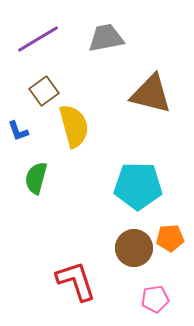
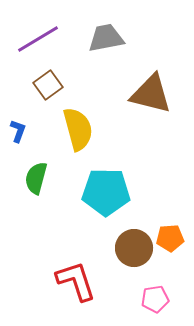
brown square: moved 4 px right, 6 px up
yellow semicircle: moved 4 px right, 3 px down
blue L-shape: rotated 140 degrees counterclockwise
cyan pentagon: moved 32 px left, 6 px down
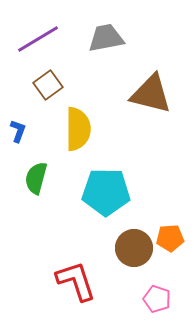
yellow semicircle: rotated 15 degrees clockwise
pink pentagon: moved 2 px right; rotated 28 degrees clockwise
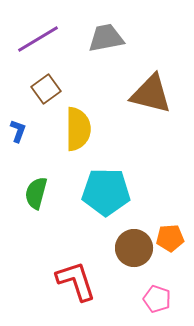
brown square: moved 2 px left, 4 px down
green semicircle: moved 15 px down
